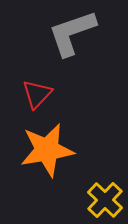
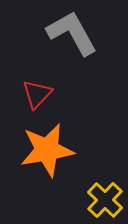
gray L-shape: rotated 80 degrees clockwise
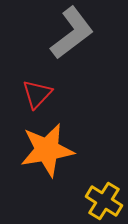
gray L-shape: rotated 82 degrees clockwise
yellow cross: moved 1 px left, 1 px down; rotated 12 degrees counterclockwise
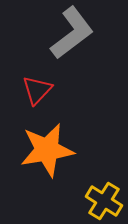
red triangle: moved 4 px up
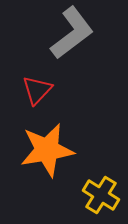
yellow cross: moved 3 px left, 6 px up
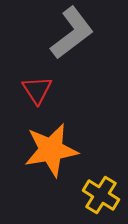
red triangle: rotated 16 degrees counterclockwise
orange star: moved 4 px right
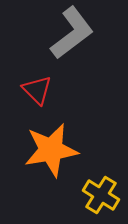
red triangle: rotated 12 degrees counterclockwise
